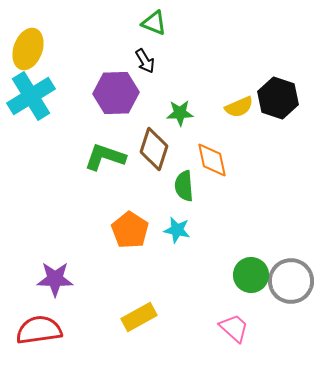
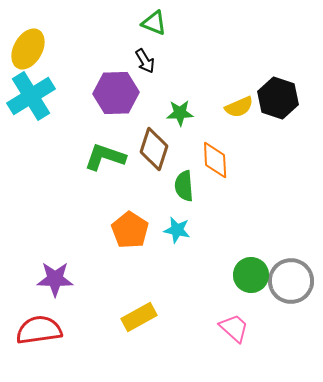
yellow ellipse: rotated 9 degrees clockwise
orange diamond: moved 3 px right; rotated 9 degrees clockwise
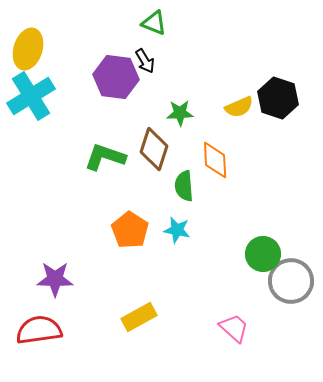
yellow ellipse: rotated 12 degrees counterclockwise
purple hexagon: moved 16 px up; rotated 9 degrees clockwise
green circle: moved 12 px right, 21 px up
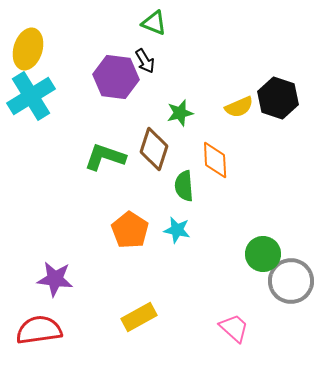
green star: rotated 12 degrees counterclockwise
purple star: rotated 6 degrees clockwise
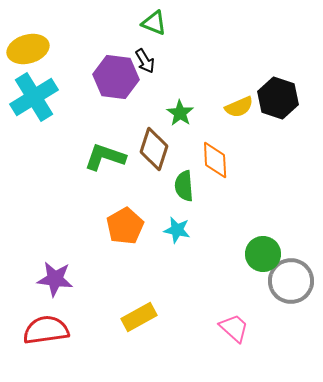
yellow ellipse: rotated 57 degrees clockwise
cyan cross: moved 3 px right, 1 px down
green star: rotated 24 degrees counterclockwise
orange pentagon: moved 5 px left, 4 px up; rotated 9 degrees clockwise
red semicircle: moved 7 px right
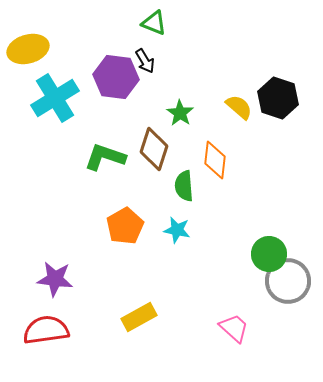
cyan cross: moved 21 px right, 1 px down
yellow semicircle: rotated 116 degrees counterclockwise
orange diamond: rotated 9 degrees clockwise
green circle: moved 6 px right
gray circle: moved 3 px left
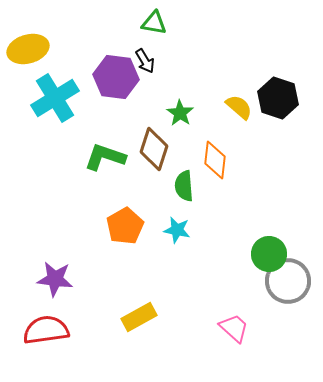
green triangle: rotated 12 degrees counterclockwise
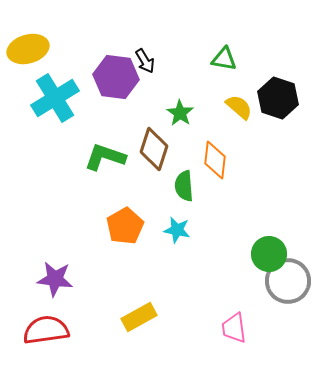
green triangle: moved 70 px right, 36 px down
pink trapezoid: rotated 140 degrees counterclockwise
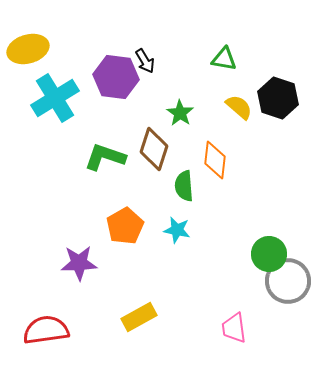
purple star: moved 24 px right, 16 px up; rotated 9 degrees counterclockwise
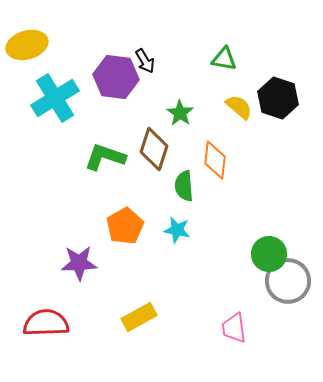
yellow ellipse: moved 1 px left, 4 px up
red semicircle: moved 7 px up; rotated 6 degrees clockwise
